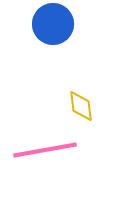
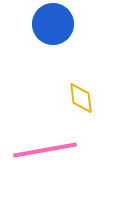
yellow diamond: moved 8 px up
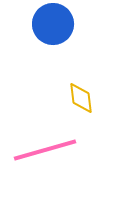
pink line: rotated 6 degrees counterclockwise
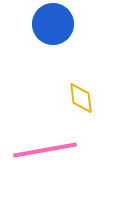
pink line: rotated 6 degrees clockwise
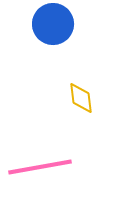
pink line: moved 5 px left, 17 px down
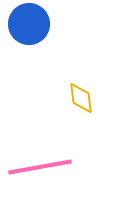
blue circle: moved 24 px left
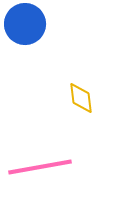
blue circle: moved 4 px left
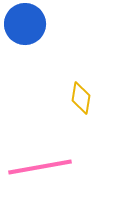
yellow diamond: rotated 16 degrees clockwise
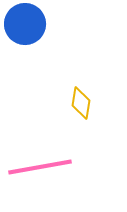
yellow diamond: moved 5 px down
